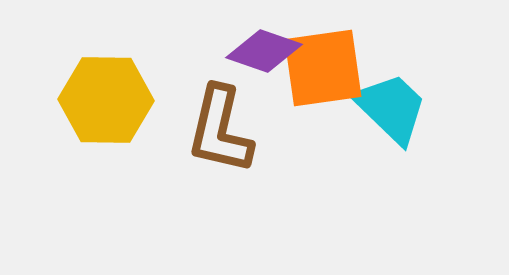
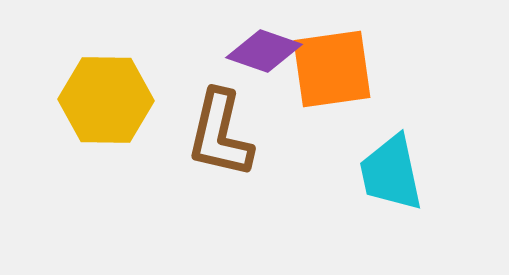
orange square: moved 9 px right, 1 px down
cyan trapezoid: moved 65 px down; rotated 146 degrees counterclockwise
brown L-shape: moved 4 px down
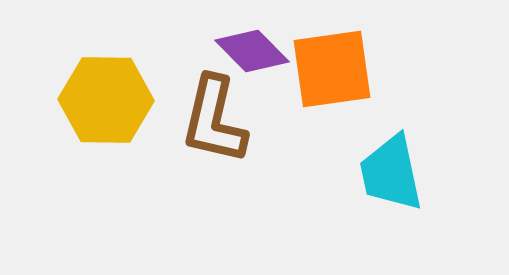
purple diamond: moved 12 px left; rotated 26 degrees clockwise
brown L-shape: moved 6 px left, 14 px up
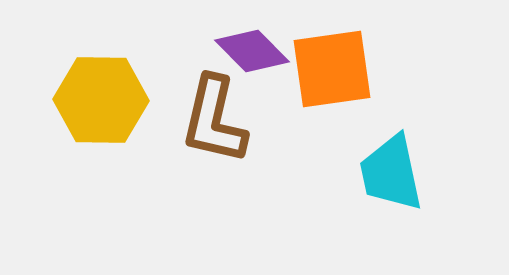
yellow hexagon: moved 5 px left
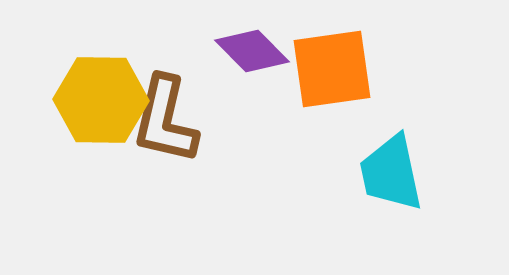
brown L-shape: moved 49 px left
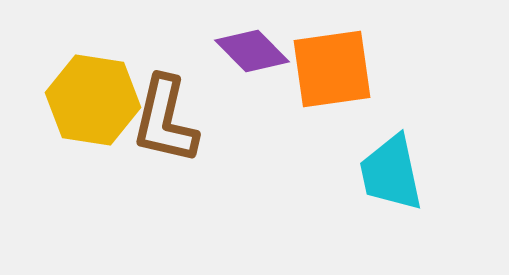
yellow hexagon: moved 8 px left; rotated 8 degrees clockwise
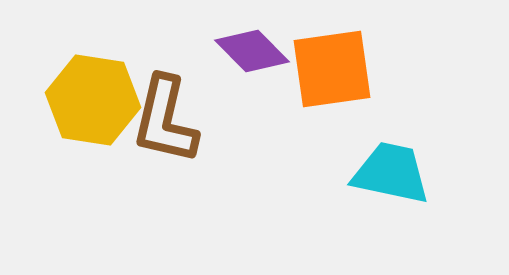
cyan trapezoid: rotated 114 degrees clockwise
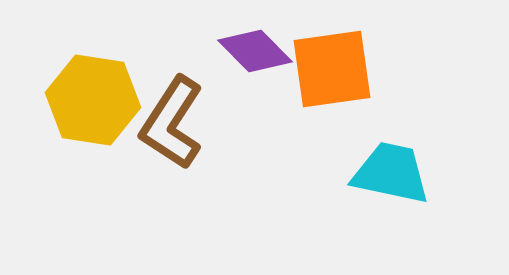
purple diamond: moved 3 px right
brown L-shape: moved 7 px right, 3 px down; rotated 20 degrees clockwise
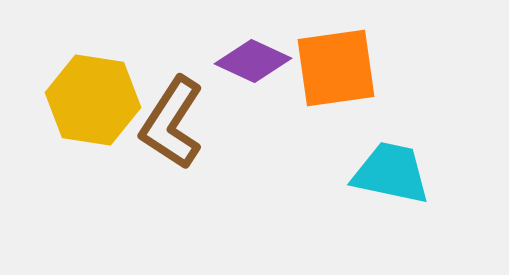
purple diamond: moved 2 px left, 10 px down; rotated 20 degrees counterclockwise
orange square: moved 4 px right, 1 px up
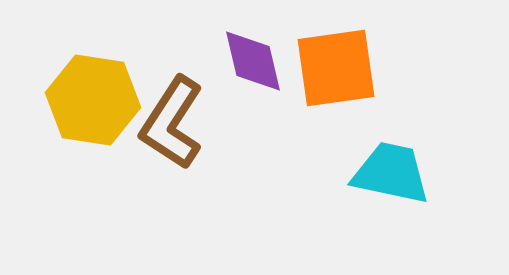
purple diamond: rotated 52 degrees clockwise
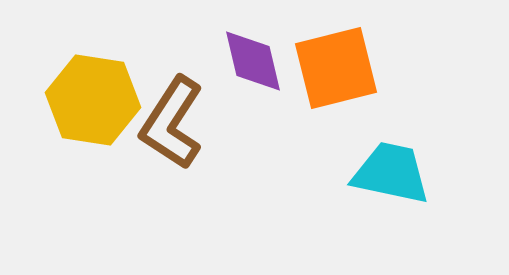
orange square: rotated 6 degrees counterclockwise
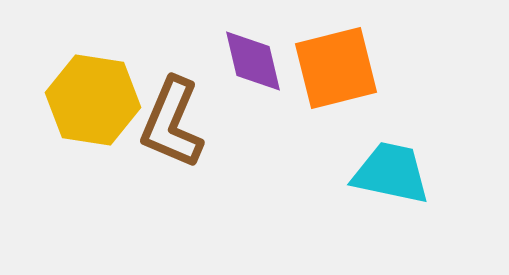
brown L-shape: rotated 10 degrees counterclockwise
